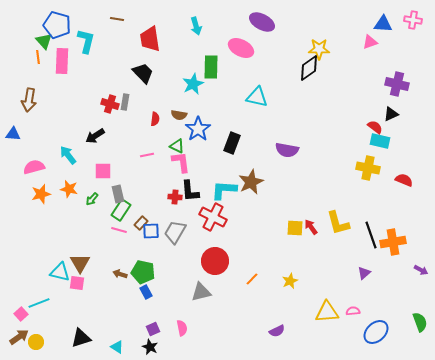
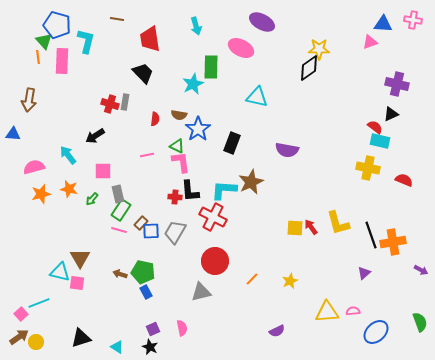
brown triangle at (80, 263): moved 5 px up
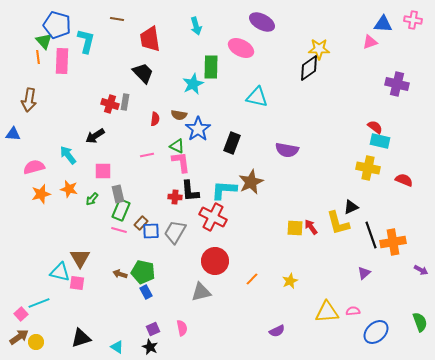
black triangle at (391, 114): moved 40 px left, 93 px down
green rectangle at (121, 210): rotated 10 degrees counterclockwise
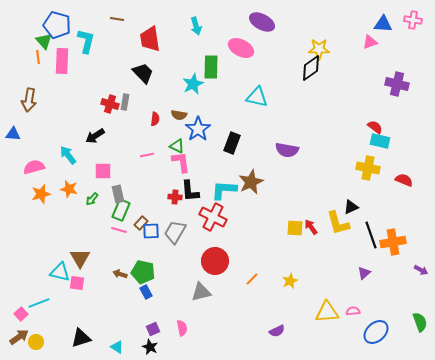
black diamond at (309, 68): moved 2 px right
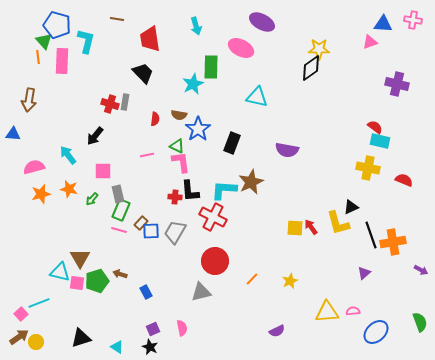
black arrow at (95, 136): rotated 18 degrees counterclockwise
green pentagon at (143, 272): moved 46 px left, 9 px down; rotated 30 degrees counterclockwise
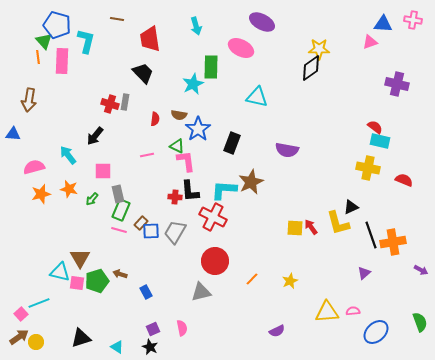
pink L-shape at (181, 162): moved 5 px right, 1 px up
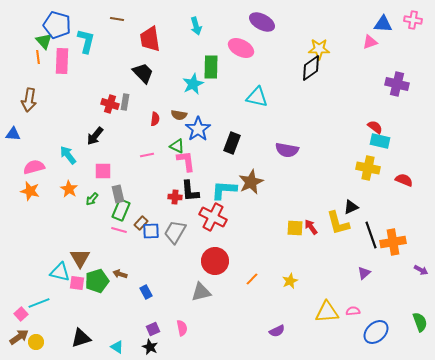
orange star at (69, 189): rotated 18 degrees clockwise
orange star at (41, 194): moved 11 px left, 3 px up; rotated 30 degrees clockwise
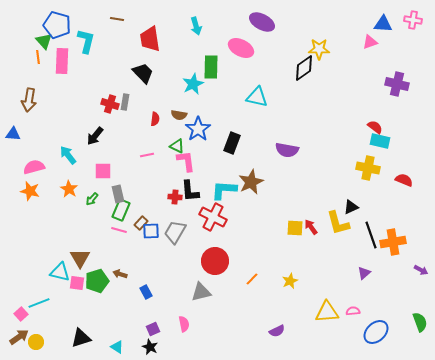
black diamond at (311, 68): moved 7 px left
pink semicircle at (182, 328): moved 2 px right, 4 px up
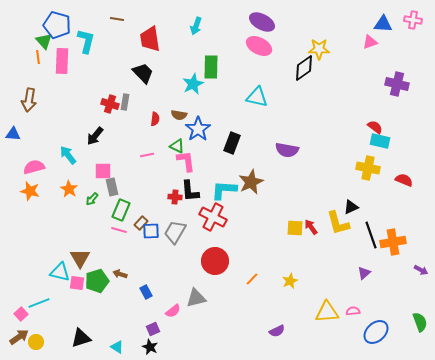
cyan arrow at (196, 26): rotated 36 degrees clockwise
pink ellipse at (241, 48): moved 18 px right, 2 px up
gray rectangle at (118, 194): moved 6 px left, 7 px up
gray triangle at (201, 292): moved 5 px left, 6 px down
pink semicircle at (184, 324): moved 11 px left, 13 px up; rotated 63 degrees clockwise
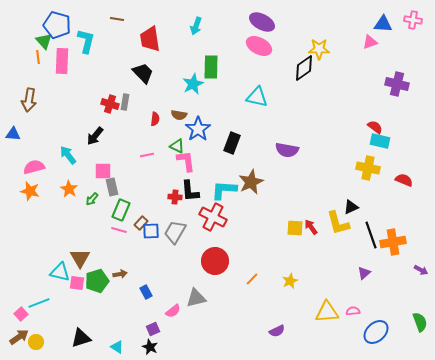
brown arrow at (120, 274): rotated 152 degrees clockwise
